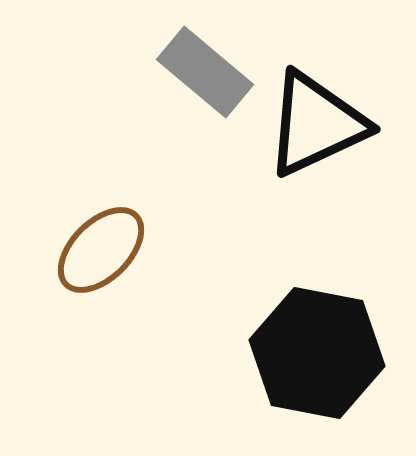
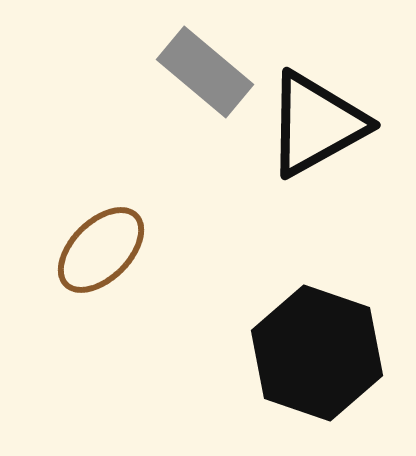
black triangle: rotated 4 degrees counterclockwise
black hexagon: rotated 8 degrees clockwise
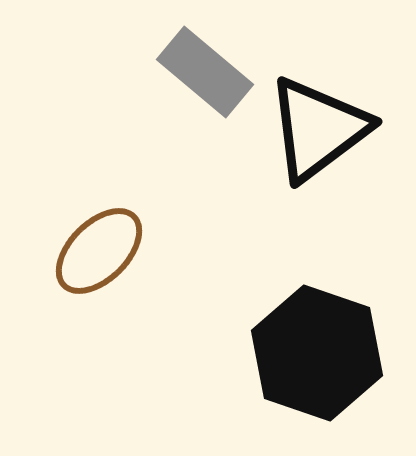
black triangle: moved 2 px right, 5 px down; rotated 8 degrees counterclockwise
brown ellipse: moved 2 px left, 1 px down
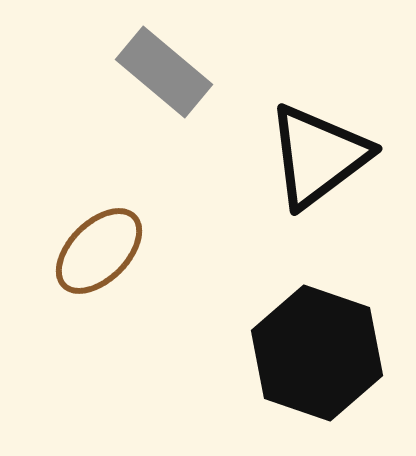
gray rectangle: moved 41 px left
black triangle: moved 27 px down
